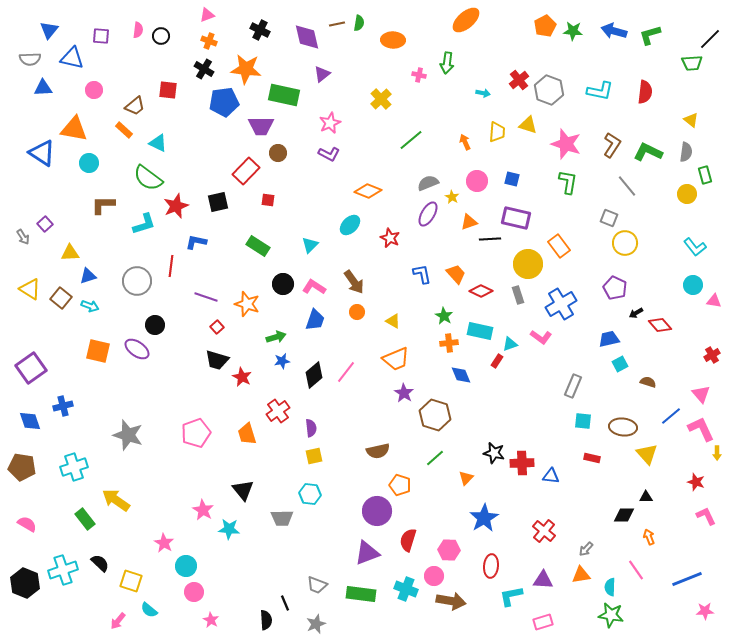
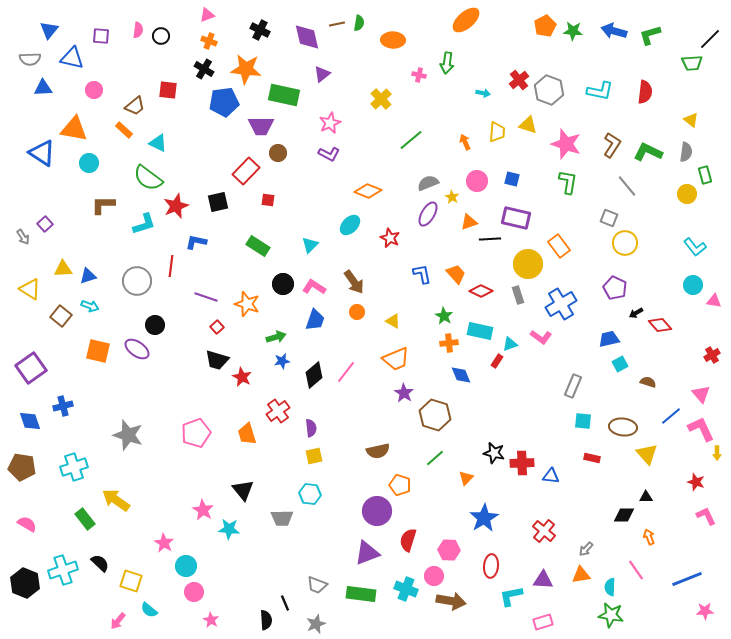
yellow triangle at (70, 253): moved 7 px left, 16 px down
brown square at (61, 298): moved 18 px down
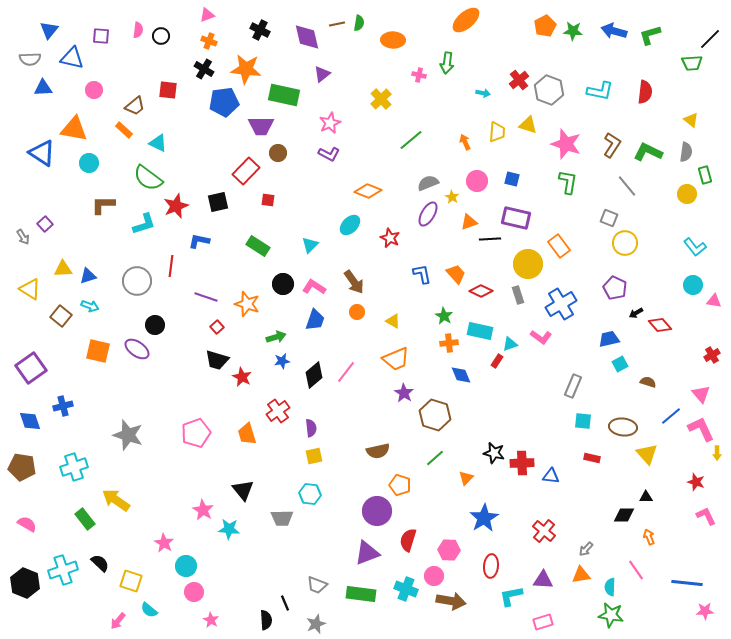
blue L-shape at (196, 242): moved 3 px right, 1 px up
blue line at (687, 579): moved 4 px down; rotated 28 degrees clockwise
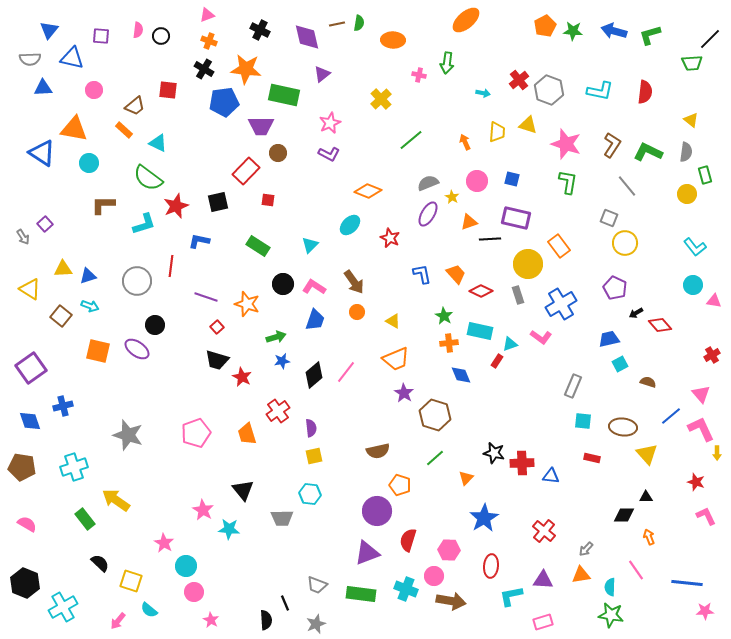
cyan cross at (63, 570): moved 37 px down; rotated 12 degrees counterclockwise
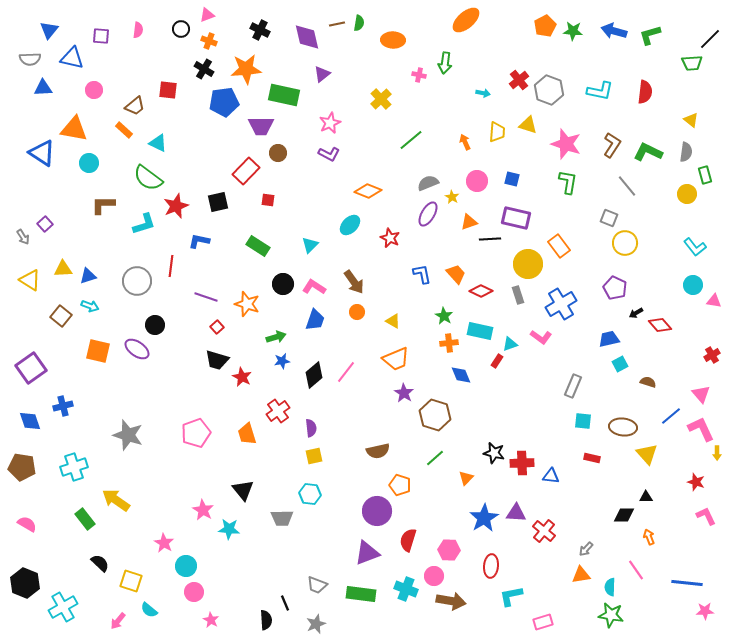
black circle at (161, 36): moved 20 px right, 7 px up
green arrow at (447, 63): moved 2 px left
orange star at (246, 69): rotated 12 degrees counterclockwise
yellow triangle at (30, 289): moved 9 px up
purple triangle at (543, 580): moved 27 px left, 67 px up
